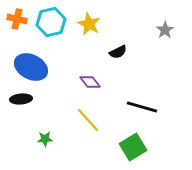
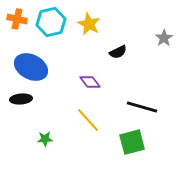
gray star: moved 1 px left, 8 px down
green square: moved 1 px left, 5 px up; rotated 16 degrees clockwise
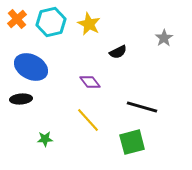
orange cross: rotated 36 degrees clockwise
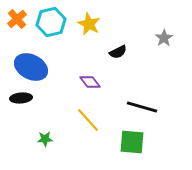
black ellipse: moved 1 px up
green square: rotated 20 degrees clockwise
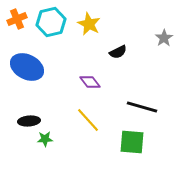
orange cross: rotated 18 degrees clockwise
blue ellipse: moved 4 px left
black ellipse: moved 8 px right, 23 px down
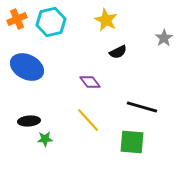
yellow star: moved 17 px right, 4 px up
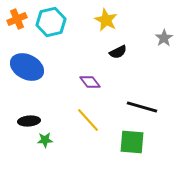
green star: moved 1 px down
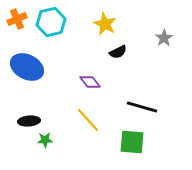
yellow star: moved 1 px left, 4 px down
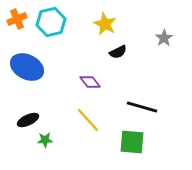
black ellipse: moved 1 px left, 1 px up; rotated 20 degrees counterclockwise
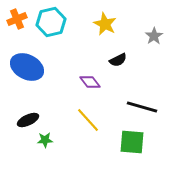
gray star: moved 10 px left, 2 px up
black semicircle: moved 8 px down
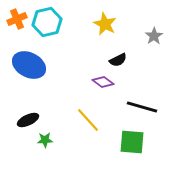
cyan hexagon: moved 4 px left
blue ellipse: moved 2 px right, 2 px up
purple diamond: moved 13 px right; rotated 15 degrees counterclockwise
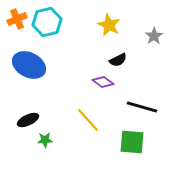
yellow star: moved 4 px right, 1 px down
